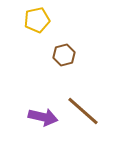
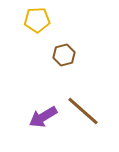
yellow pentagon: rotated 10 degrees clockwise
purple arrow: rotated 136 degrees clockwise
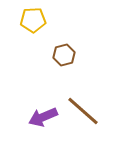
yellow pentagon: moved 4 px left
purple arrow: rotated 8 degrees clockwise
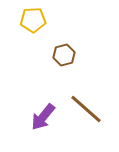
brown line: moved 3 px right, 2 px up
purple arrow: rotated 28 degrees counterclockwise
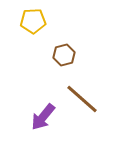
yellow pentagon: moved 1 px down
brown line: moved 4 px left, 10 px up
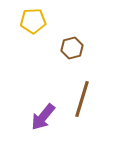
brown hexagon: moved 8 px right, 7 px up
brown line: rotated 66 degrees clockwise
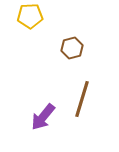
yellow pentagon: moved 3 px left, 5 px up
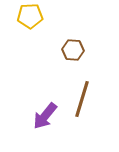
brown hexagon: moved 1 px right, 2 px down; rotated 20 degrees clockwise
purple arrow: moved 2 px right, 1 px up
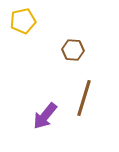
yellow pentagon: moved 7 px left, 5 px down; rotated 10 degrees counterclockwise
brown line: moved 2 px right, 1 px up
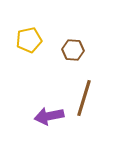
yellow pentagon: moved 6 px right, 19 px down
purple arrow: moved 4 px right; rotated 40 degrees clockwise
